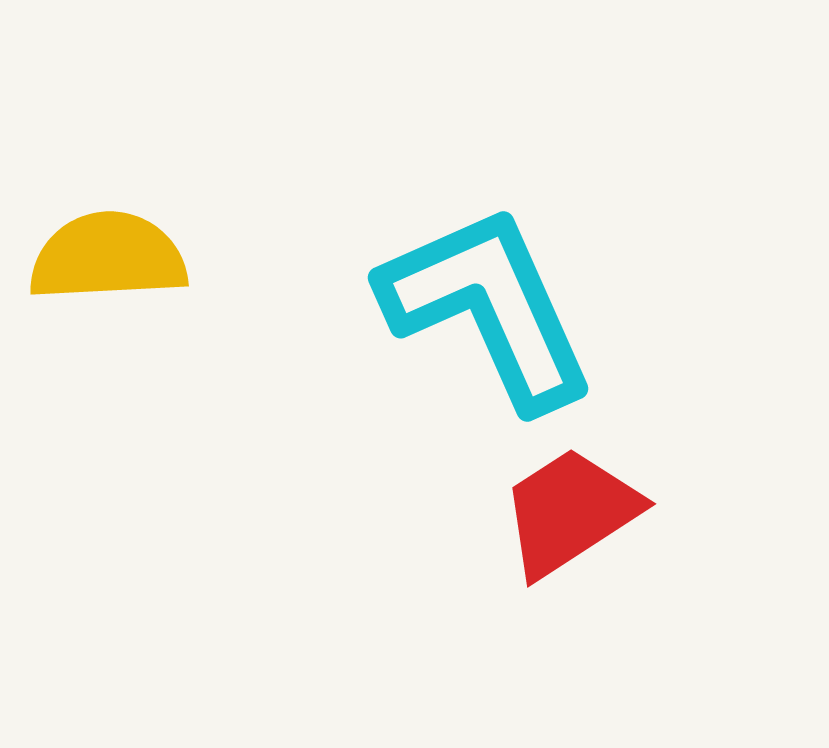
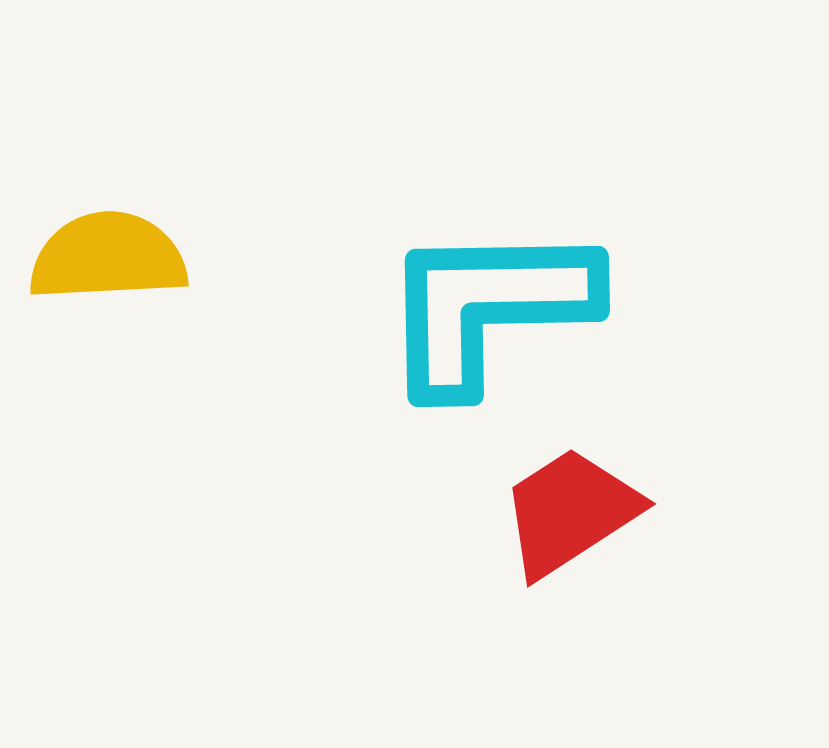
cyan L-shape: rotated 67 degrees counterclockwise
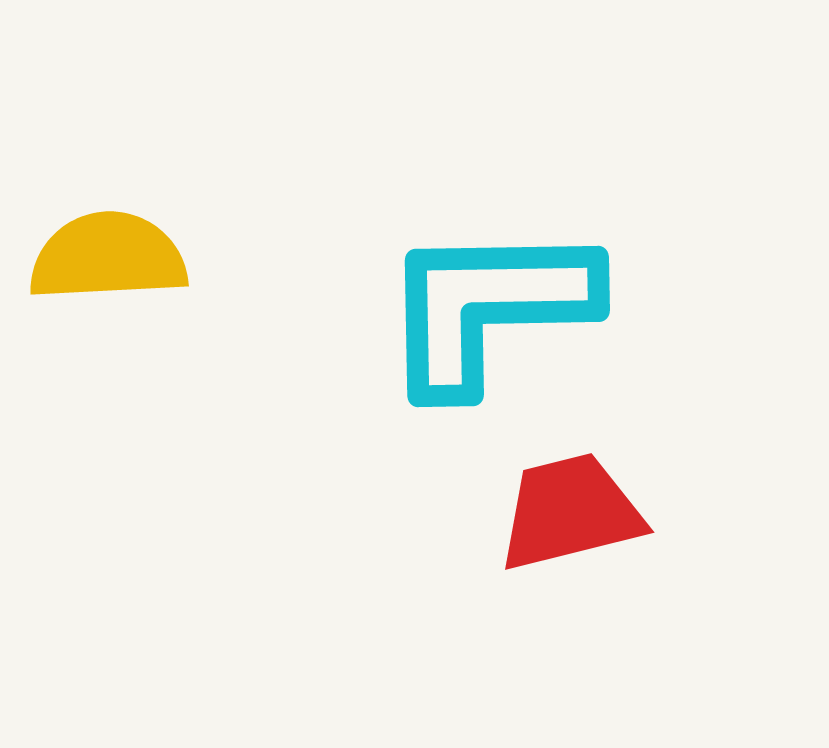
red trapezoid: rotated 19 degrees clockwise
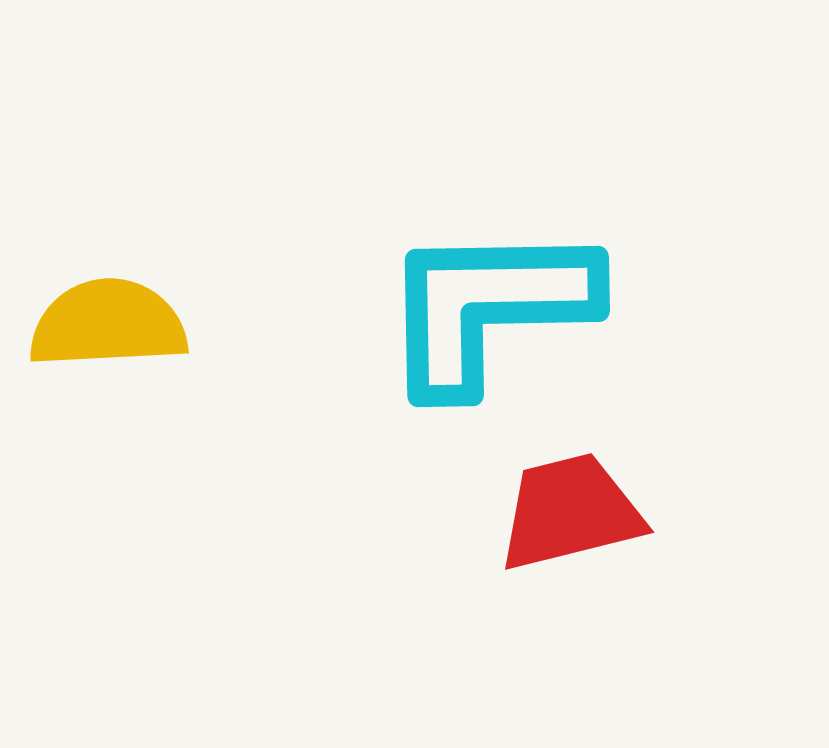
yellow semicircle: moved 67 px down
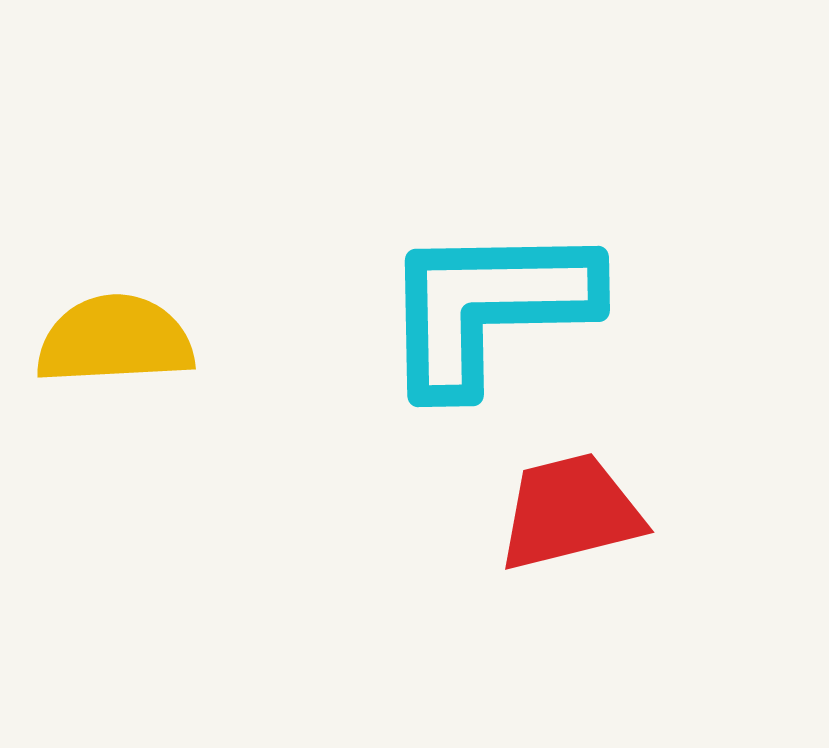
yellow semicircle: moved 7 px right, 16 px down
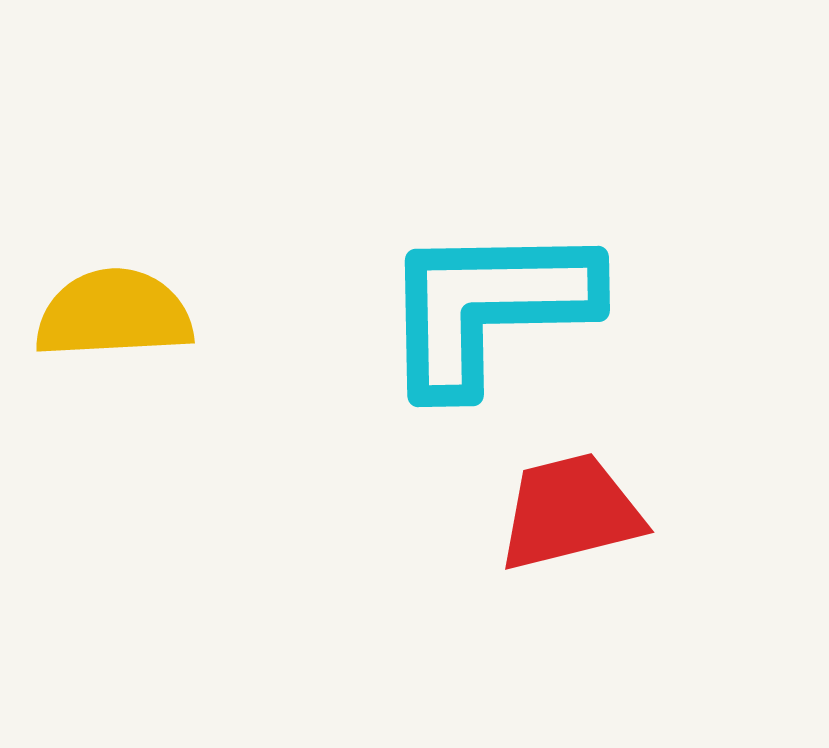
yellow semicircle: moved 1 px left, 26 px up
